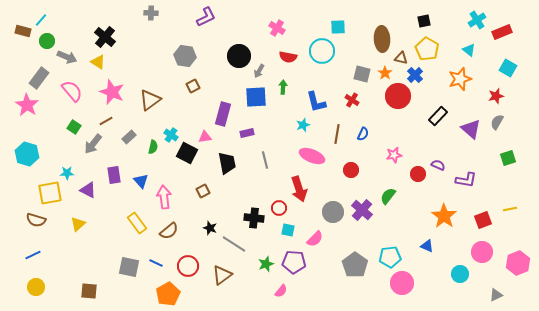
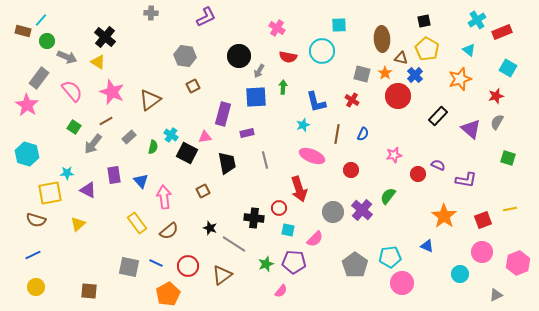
cyan square at (338, 27): moved 1 px right, 2 px up
green square at (508, 158): rotated 35 degrees clockwise
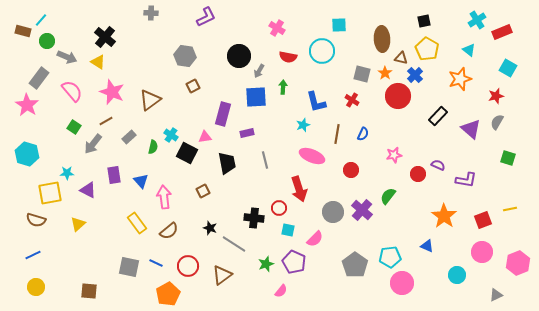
purple pentagon at (294, 262): rotated 20 degrees clockwise
cyan circle at (460, 274): moved 3 px left, 1 px down
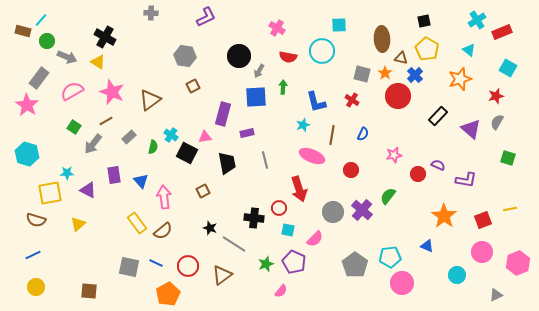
black cross at (105, 37): rotated 10 degrees counterclockwise
pink semicircle at (72, 91): rotated 80 degrees counterclockwise
brown line at (337, 134): moved 5 px left, 1 px down
brown semicircle at (169, 231): moved 6 px left
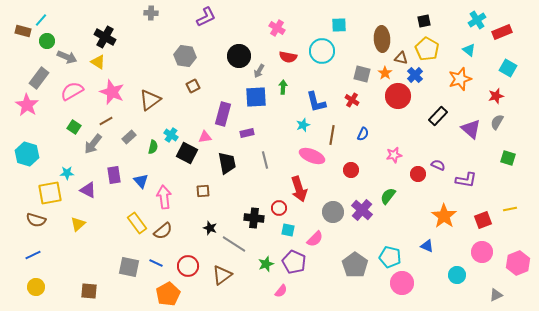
brown square at (203, 191): rotated 24 degrees clockwise
cyan pentagon at (390, 257): rotated 20 degrees clockwise
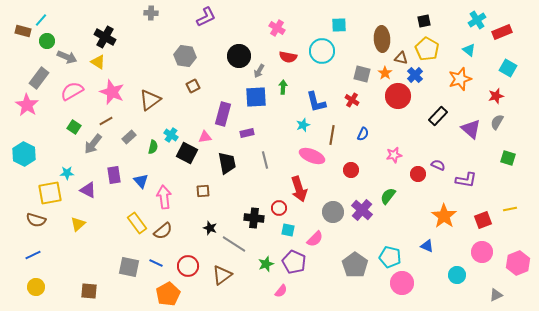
cyan hexagon at (27, 154): moved 3 px left; rotated 10 degrees clockwise
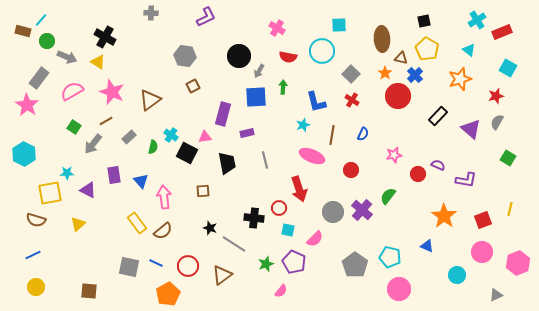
gray square at (362, 74): moved 11 px left; rotated 30 degrees clockwise
green square at (508, 158): rotated 14 degrees clockwise
yellow line at (510, 209): rotated 64 degrees counterclockwise
pink circle at (402, 283): moved 3 px left, 6 px down
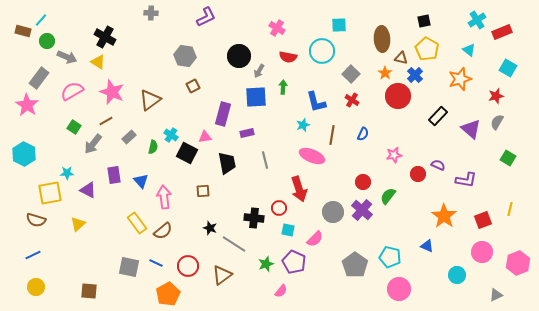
red circle at (351, 170): moved 12 px right, 12 px down
